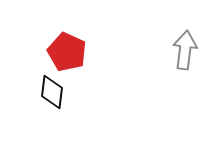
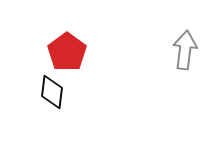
red pentagon: rotated 12 degrees clockwise
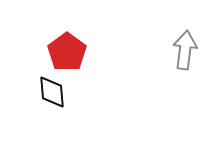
black diamond: rotated 12 degrees counterclockwise
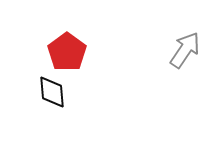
gray arrow: rotated 27 degrees clockwise
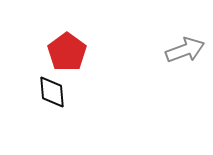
gray arrow: rotated 36 degrees clockwise
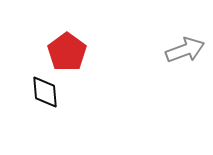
black diamond: moved 7 px left
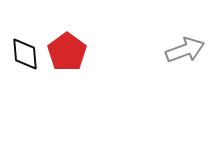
black diamond: moved 20 px left, 38 px up
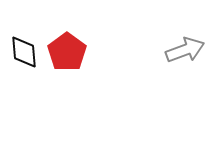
black diamond: moved 1 px left, 2 px up
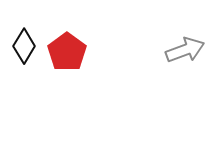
black diamond: moved 6 px up; rotated 36 degrees clockwise
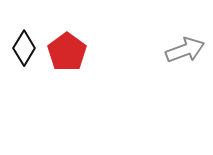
black diamond: moved 2 px down
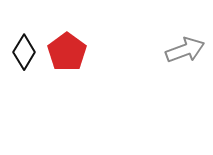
black diamond: moved 4 px down
